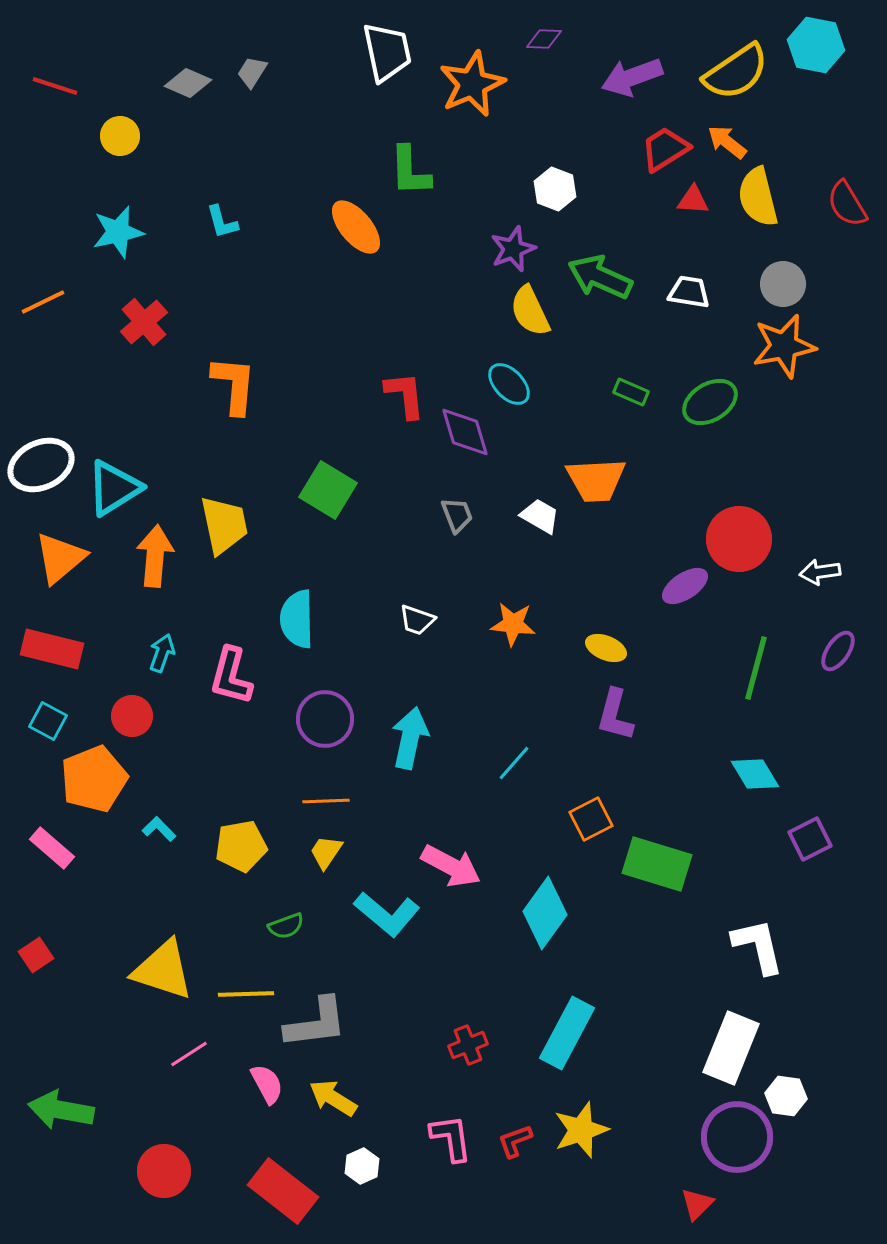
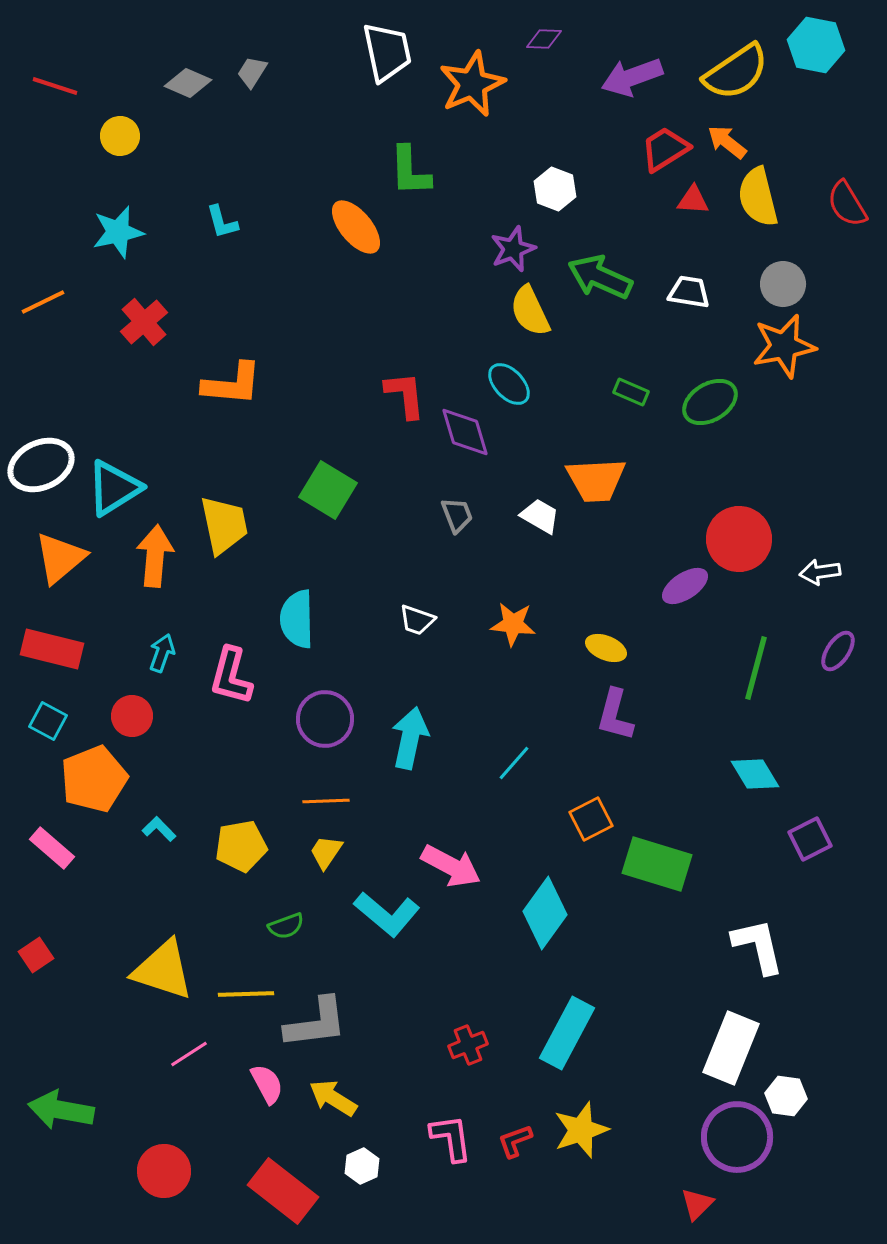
orange L-shape at (234, 385): moved 2 px left, 1 px up; rotated 90 degrees clockwise
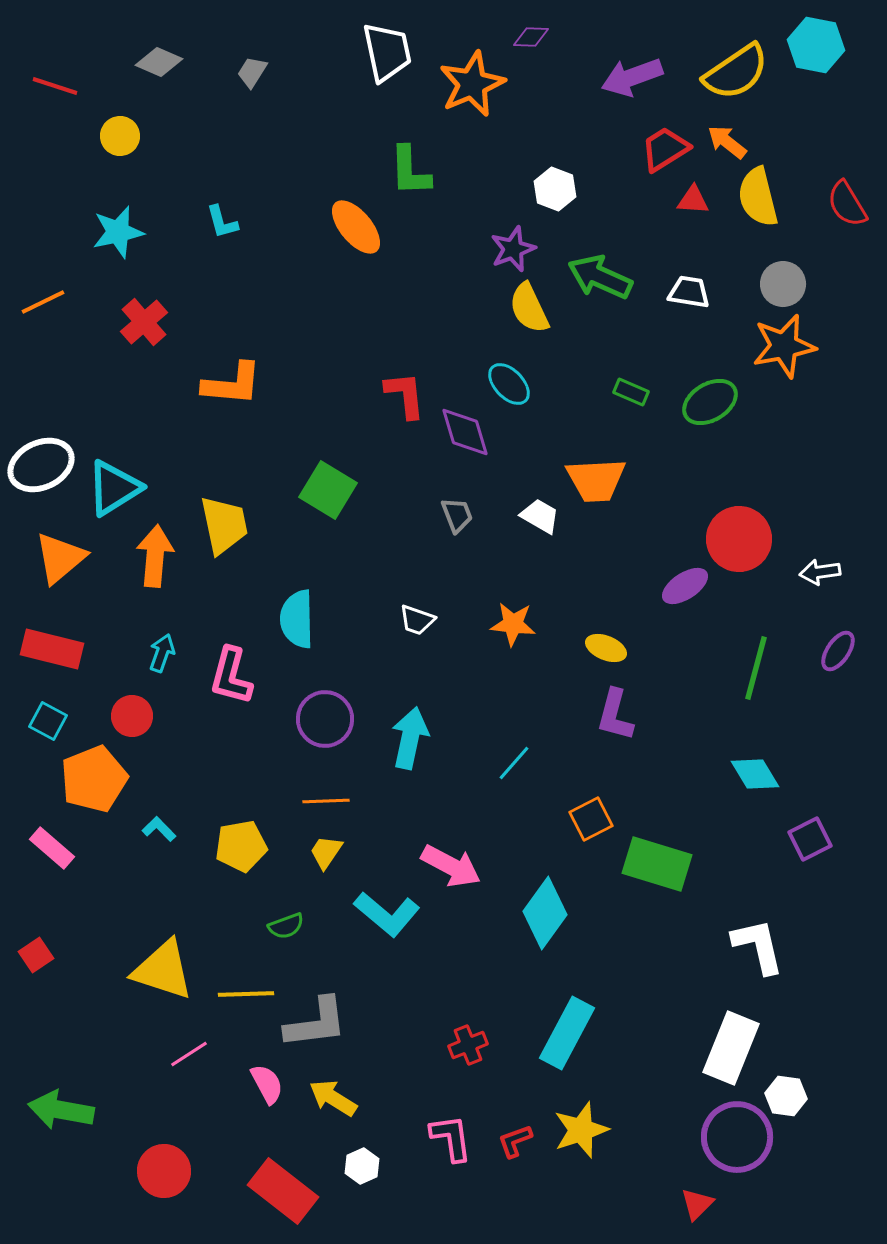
purple diamond at (544, 39): moved 13 px left, 2 px up
gray diamond at (188, 83): moved 29 px left, 21 px up
yellow semicircle at (530, 311): moved 1 px left, 3 px up
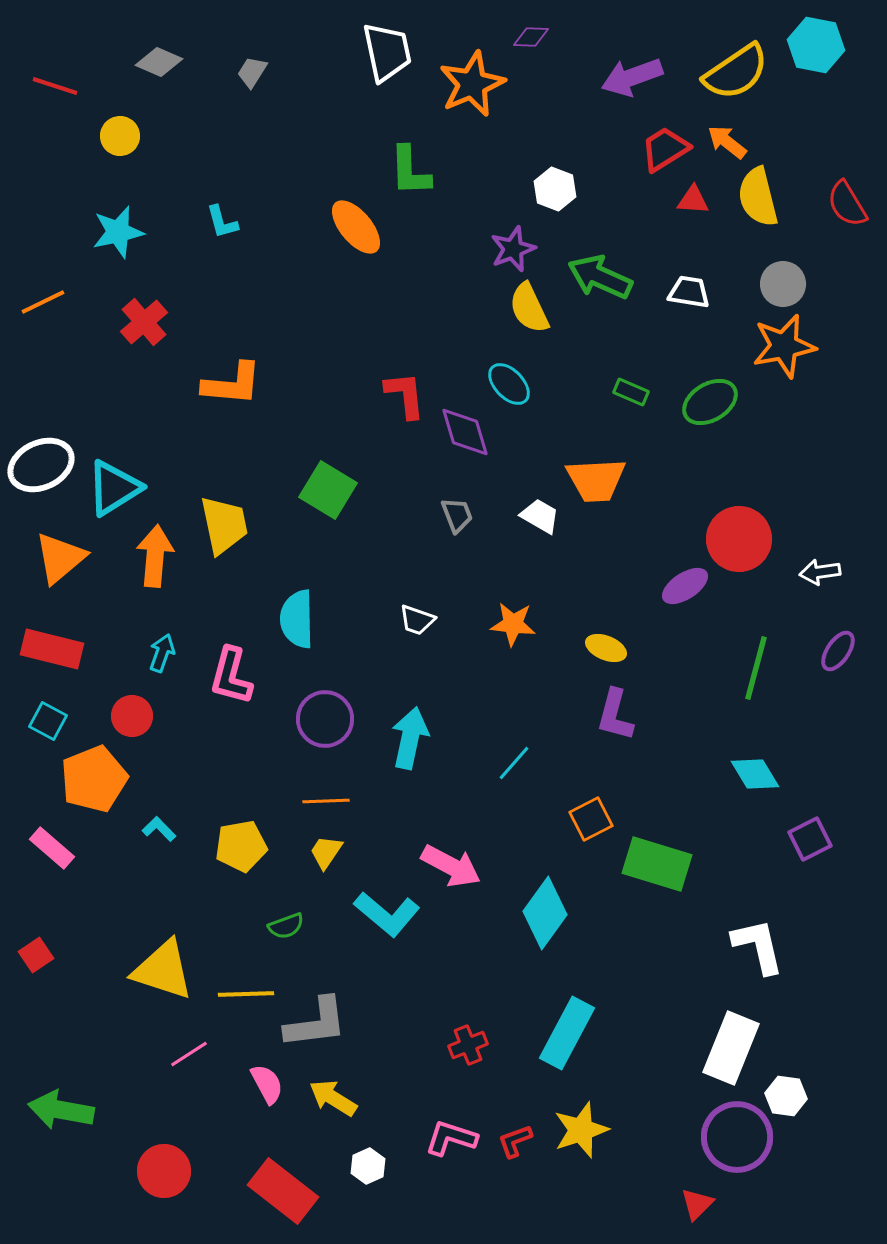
pink L-shape at (451, 1138): rotated 64 degrees counterclockwise
white hexagon at (362, 1166): moved 6 px right
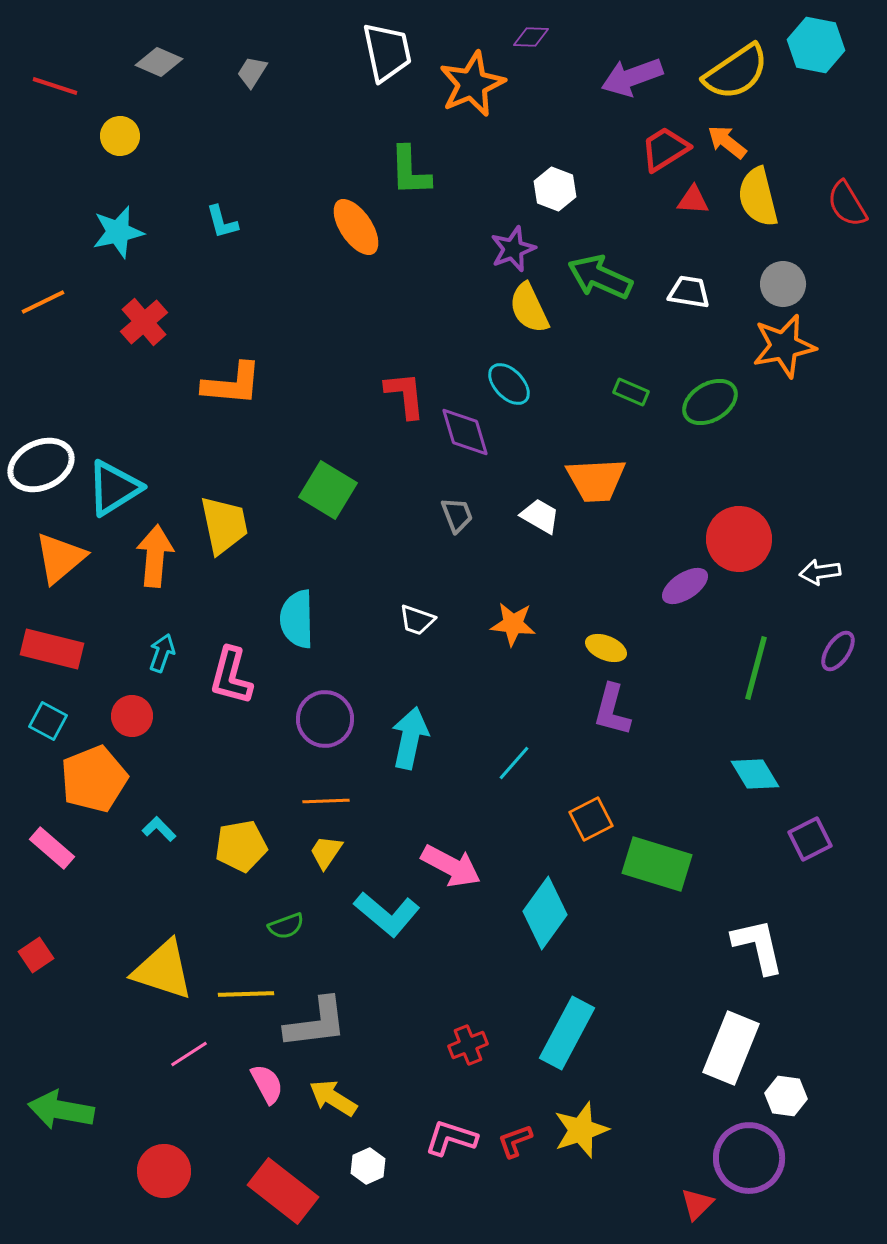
orange ellipse at (356, 227): rotated 6 degrees clockwise
purple L-shape at (615, 715): moved 3 px left, 5 px up
purple circle at (737, 1137): moved 12 px right, 21 px down
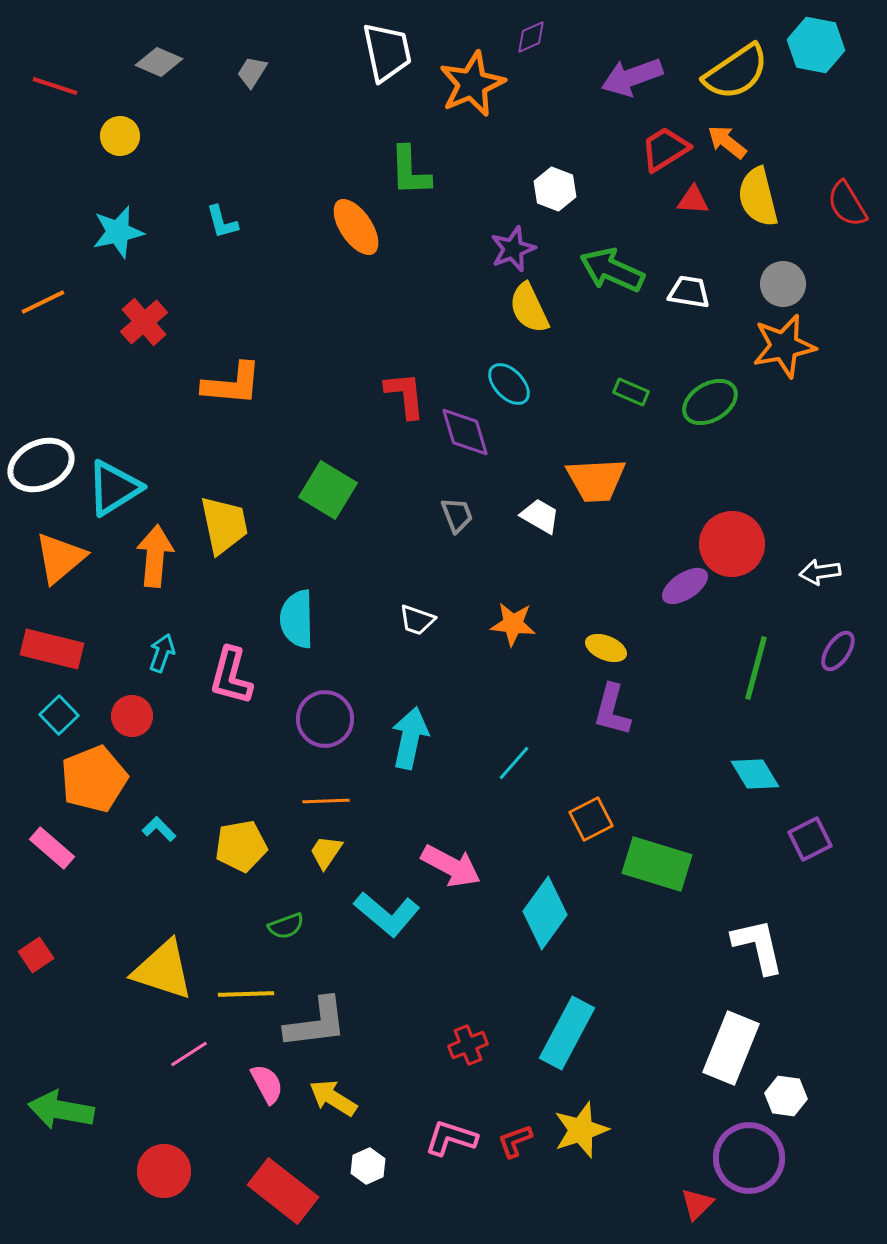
purple diamond at (531, 37): rotated 27 degrees counterclockwise
green arrow at (600, 277): moved 12 px right, 7 px up
red circle at (739, 539): moved 7 px left, 5 px down
cyan square at (48, 721): moved 11 px right, 6 px up; rotated 18 degrees clockwise
